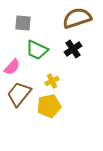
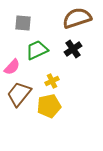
green trapezoid: rotated 130 degrees clockwise
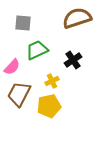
black cross: moved 11 px down
brown trapezoid: rotated 12 degrees counterclockwise
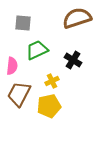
black cross: rotated 24 degrees counterclockwise
pink semicircle: moved 1 px up; rotated 36 degrees counterclockwise
